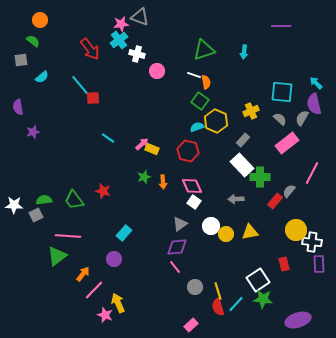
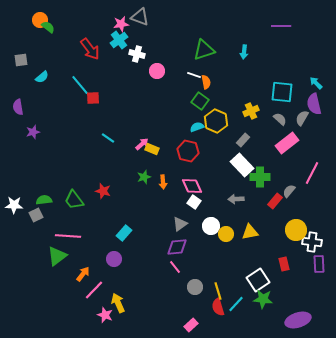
green semicircle at (33, 41): moved 15 px right, 14 px up
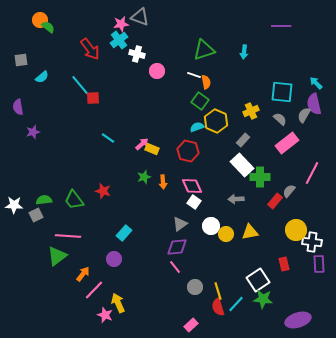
gray semicircle at (302, 118): moved 2 px right, 3 px up
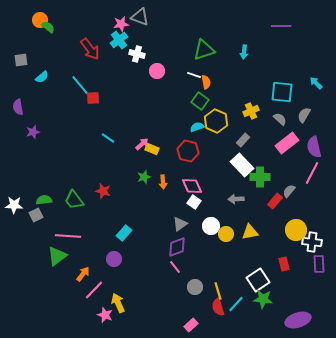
purple semicircle at (314, 104): moved 43 px down
purple diamond at (177, 247): rotated 15 degrees counterclockwise
